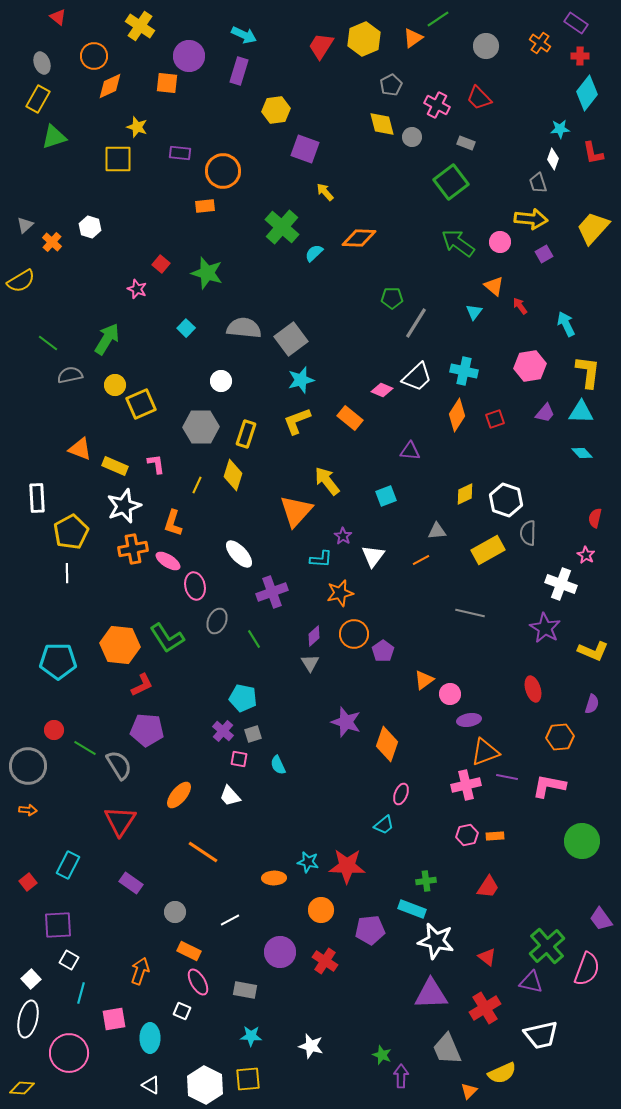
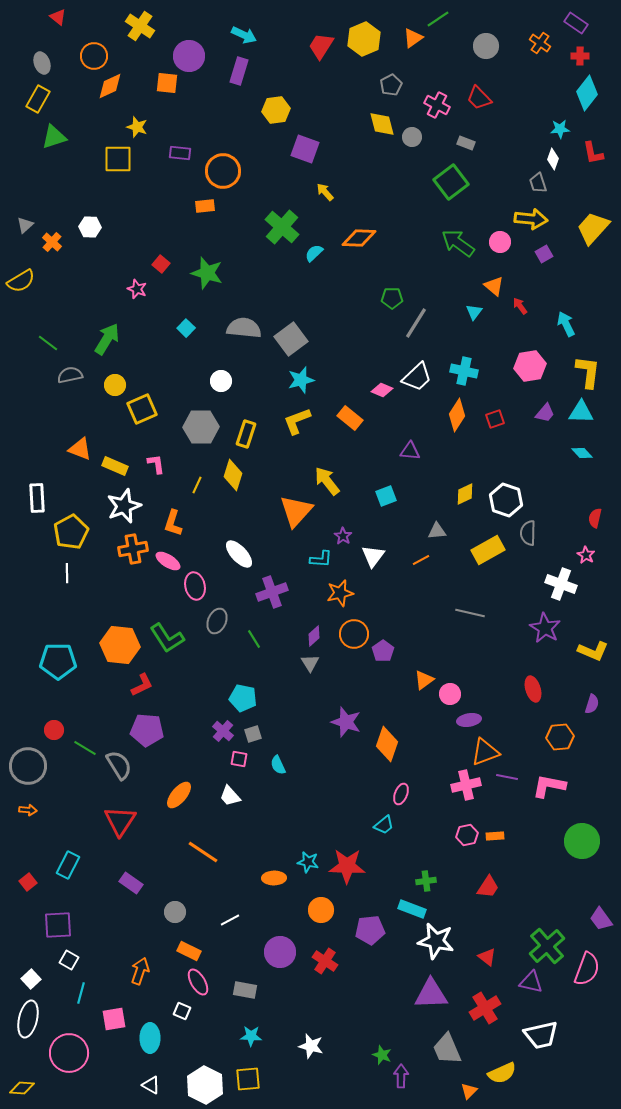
white hexagon at (90, 227): rotated 15 degrees counterclockwise
yellow square at (141, 404): moved 1 px right, 5 px down
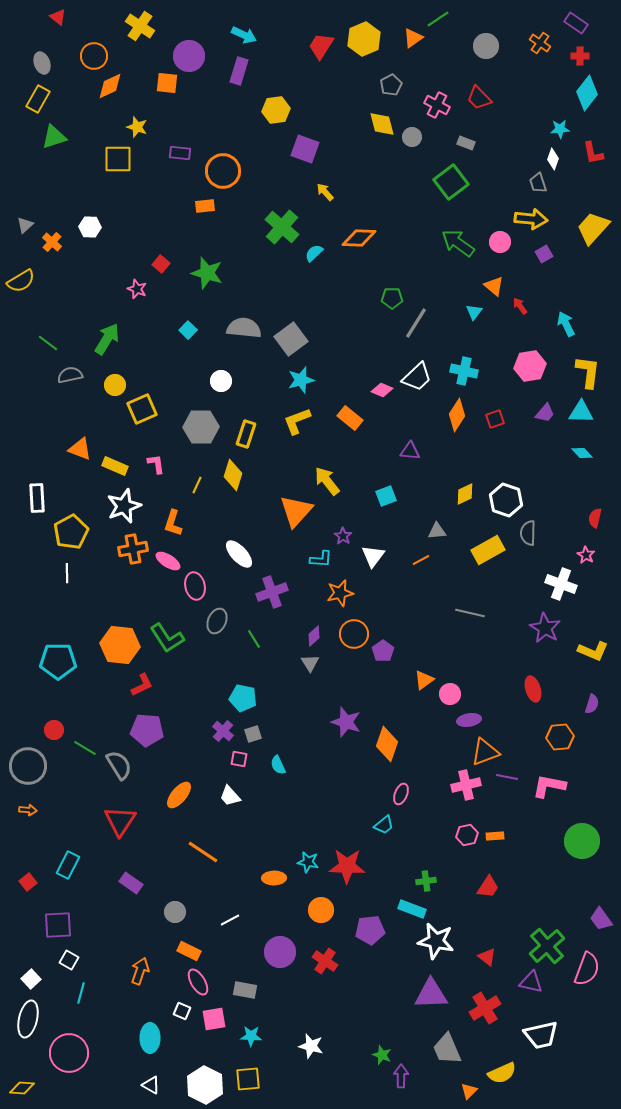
cyan square at (186, 328): moved 2 px right, 2 px down
pink square at (114, 1019): moved 100 px right
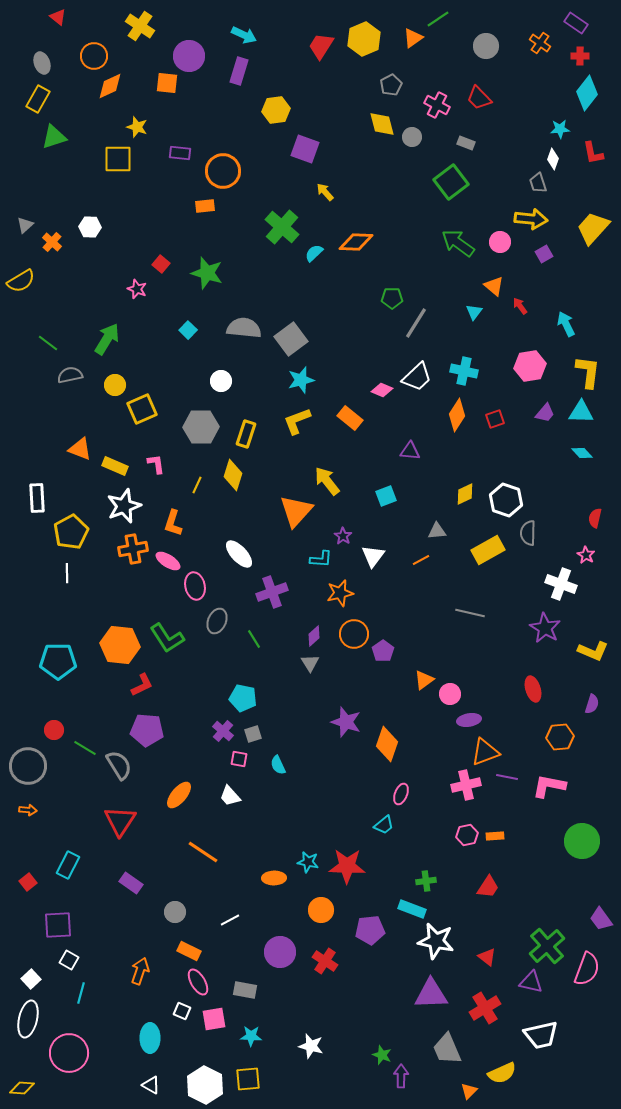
orange diamond at (359, 238): moved 3 px left, 4 px down
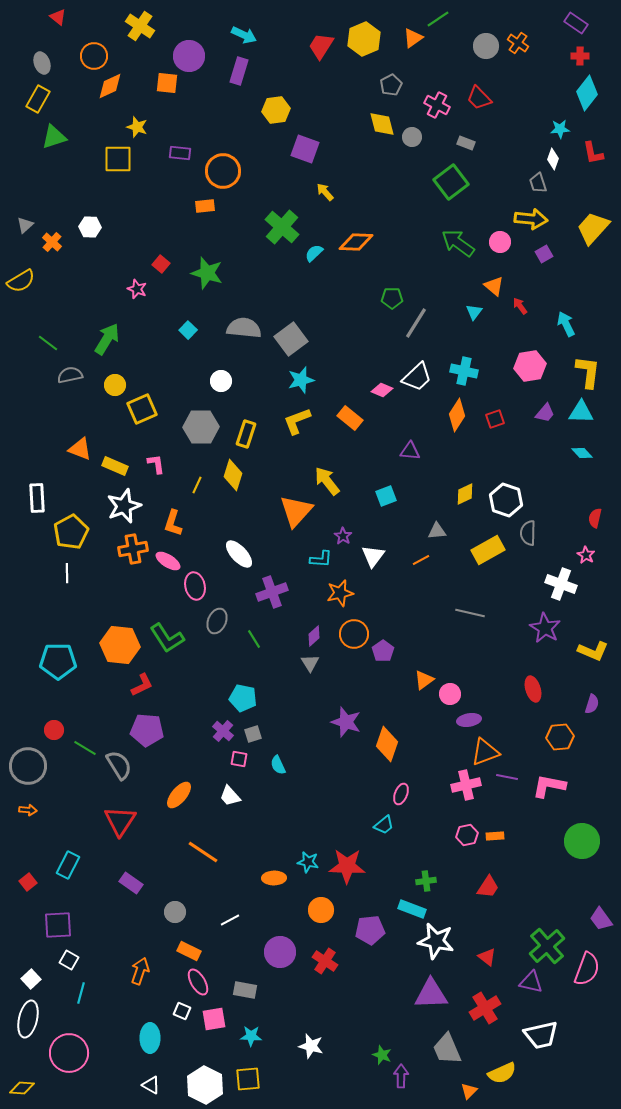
orange cross at (540, 43): moved 22 px left
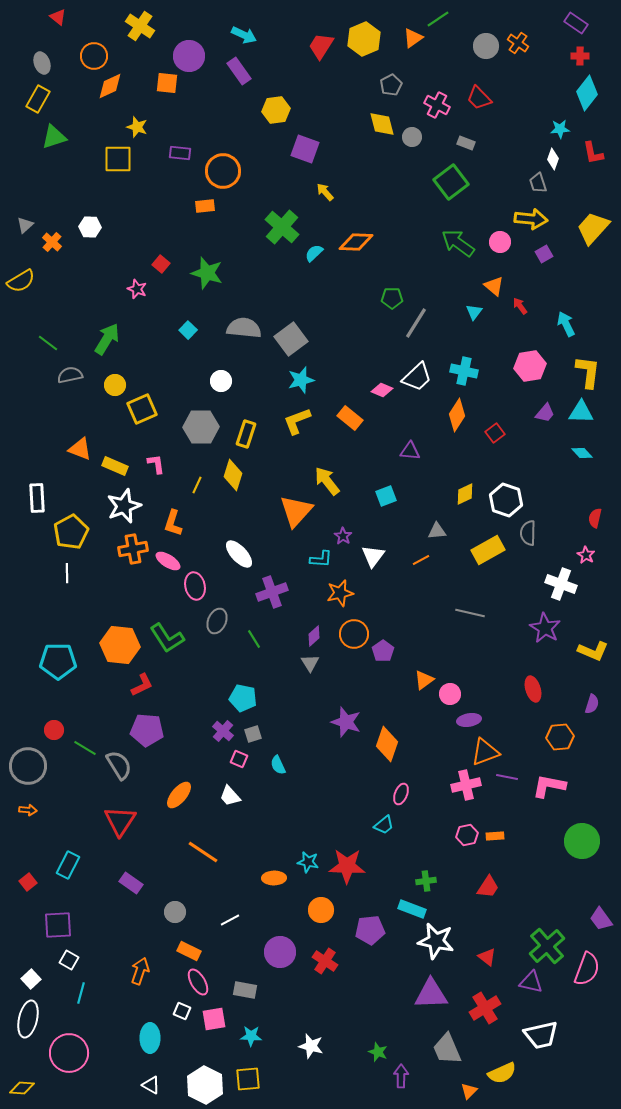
purple rectangle at (239, 71): rotated 52 degrees counterclockwise
red square at (495, 419): moved 14 px down; rotated 18 degrees counterclockwise
pink square at (239, 759): rotated 12 degrees clockwise
green star at (382, 1055): moved 4 px left, 3 px up
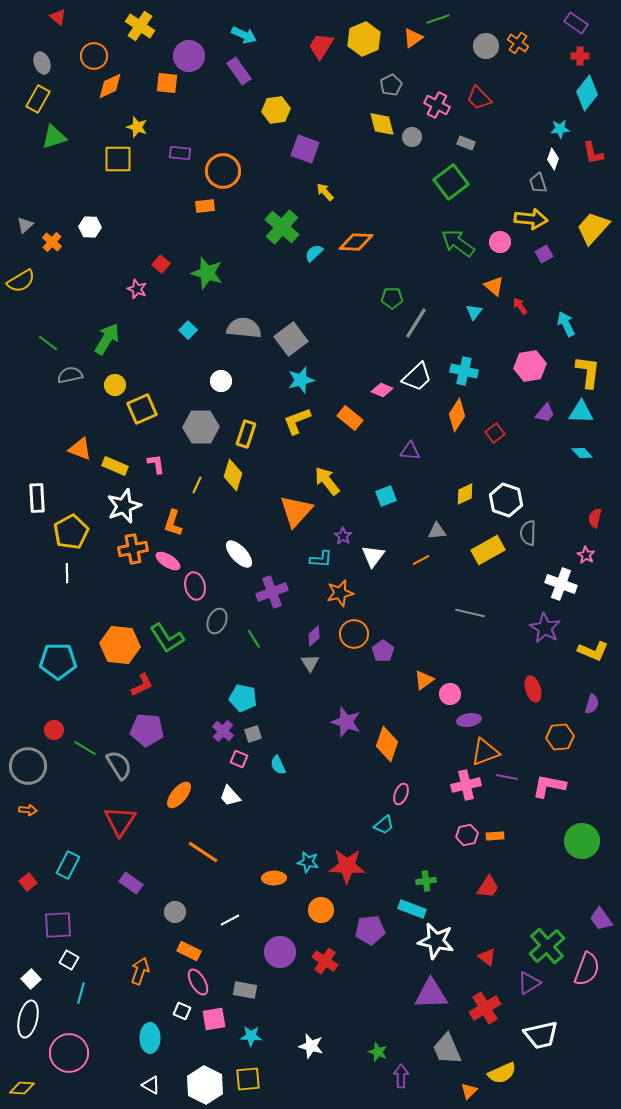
green line at (438, 19): rotated 15 degrees clockwise
purple triangle at (531, 982): moved 2 px left, 1 px down; rotated 45 degrees counterclockwise
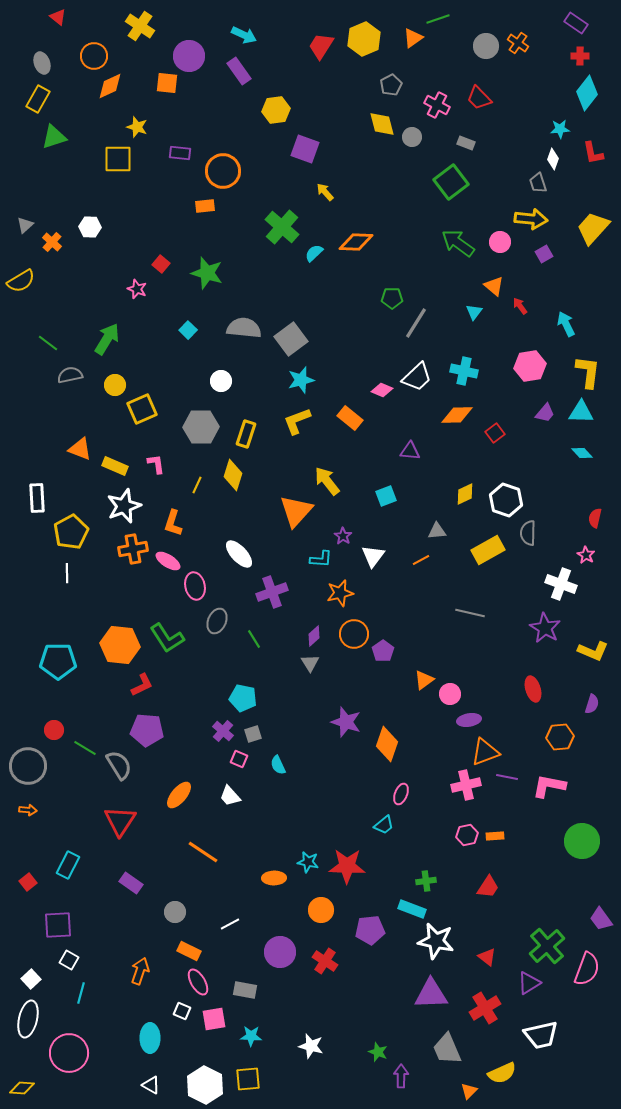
orange diamond at (457, 415): rotated 56 degrees clockwise
white line at (230, 920): moved 4 px down
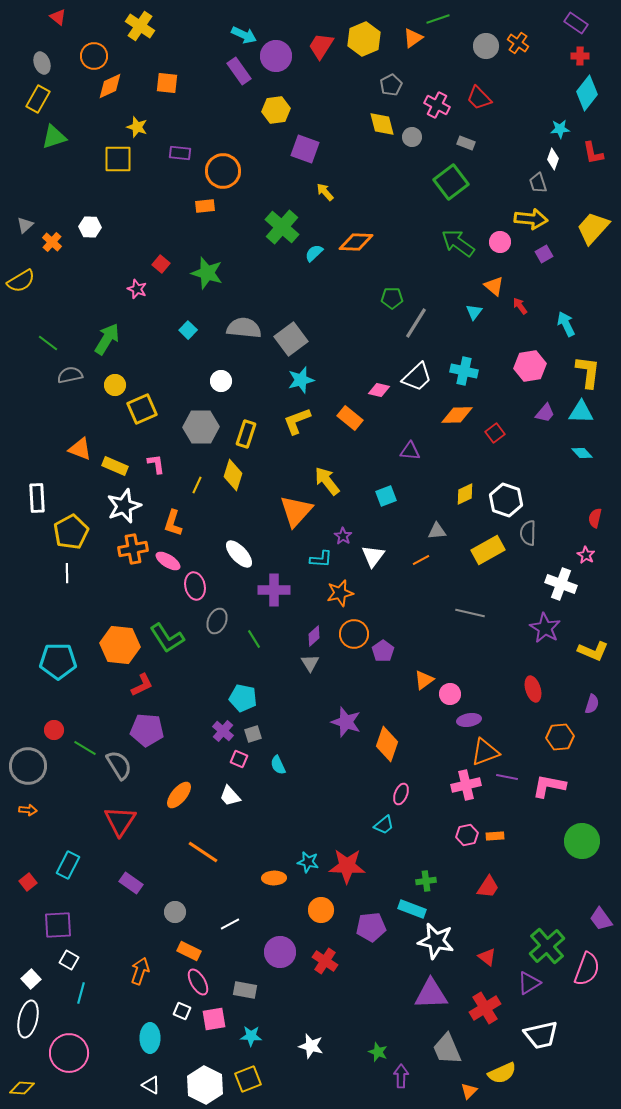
purple circle at (189, 56): moved 87 px right
pink diamond at (382, 390): moved 3 px left; rotated 10 degrees counterclockwise
purple cross at (272, 592): moved 2 px right, 2 px up; rotated 20 degrees clockwise
purple pentagon at (370, 930): moved 1 px right, 3 px up
yellow square at (248, 1079): rotated 16 degrees counterclockwise
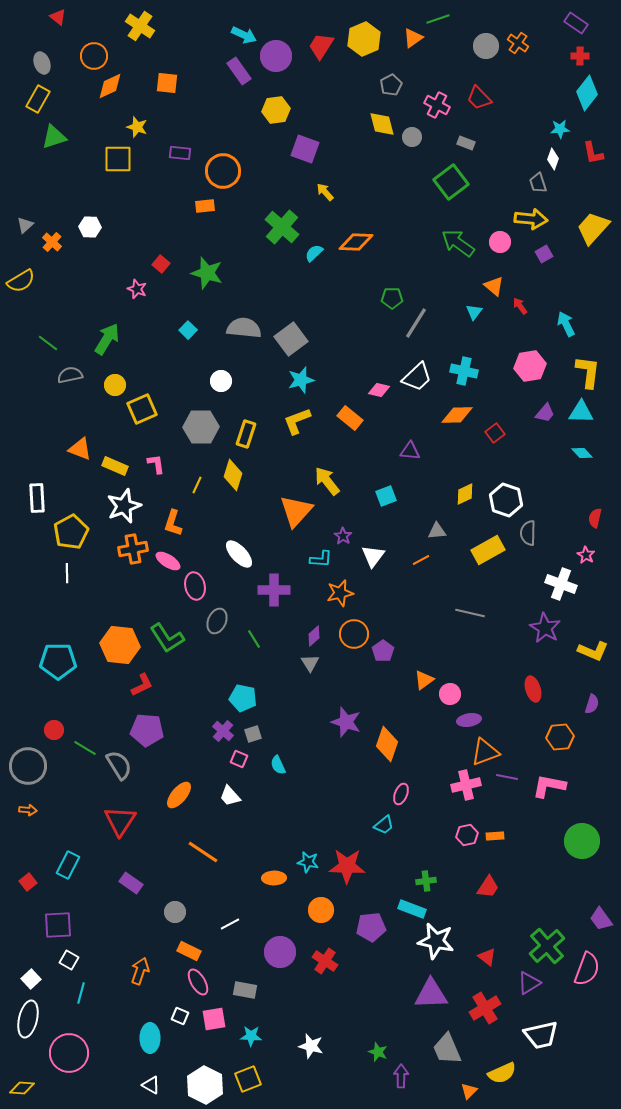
white square at (182, 1011): moved 2 px left, 5 px down
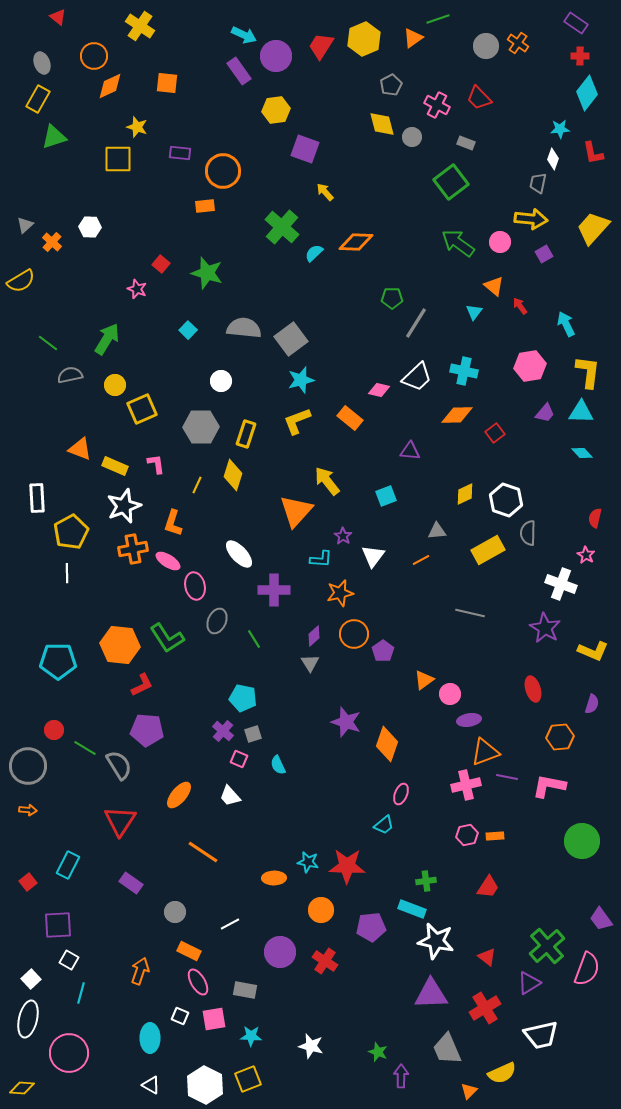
gray trapezoid at (538, 183): rotated 30 degrees clockwise
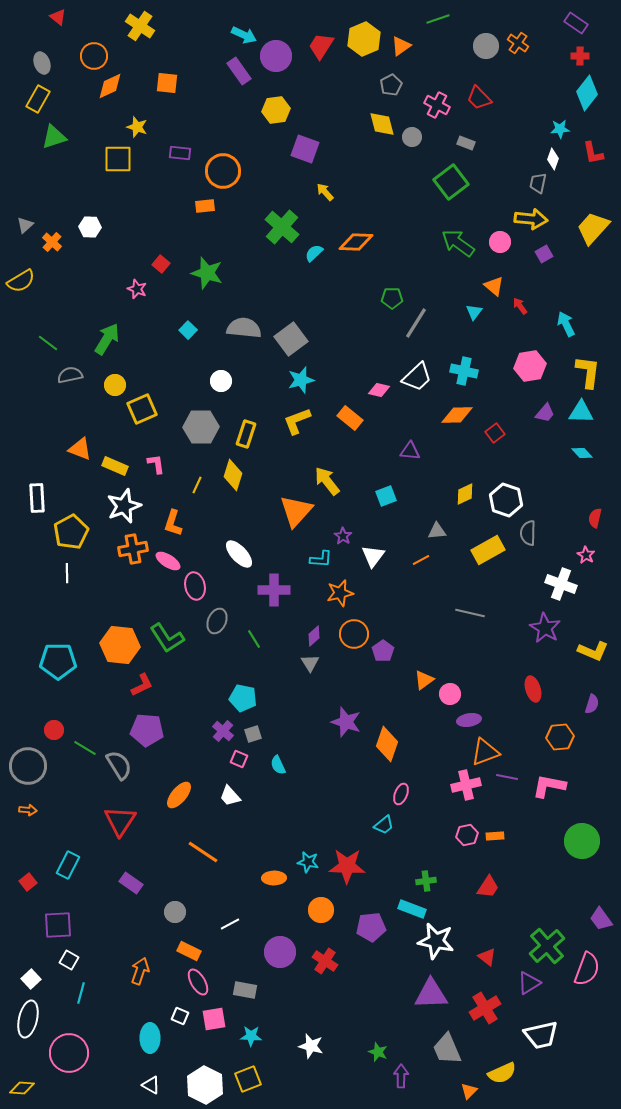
orange triangle at (413, 38): moved 12 px left, 8 px down
